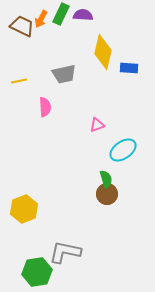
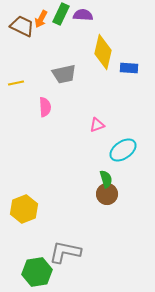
yellow line: moved 3 px left, 2 px down
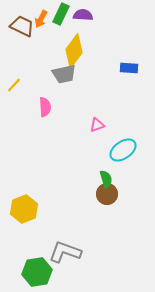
yellow diamond: moved 29 px left, 1 px up; rotated 24 degrees clockwise
yellow line: moved 2 px left, 2 px down; rotated 35 degrees counterclockwise
gray L-shape: rotated 8 degrees clockwise
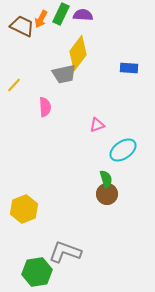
yellow diamond: moved 4 px right, 2 px down
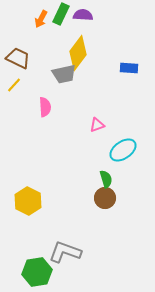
brown trapezoid: moved 4 px left, 32 px down
brown circle: moved 2 px left, 4 px down
yellow hexagon: moved 4 px right, 8 px up; rotated 12 degrees counterclockwise
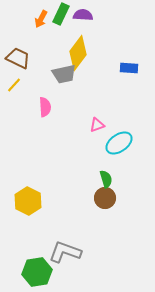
cyan ellipse: moved 4 px left, 7 px up
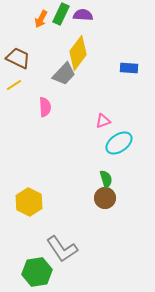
gray trapezoid: rotated 35 degrees counterclockwise
yellow line: rotated 14 degrees clockwise
pink triangle: moved 6 px right, 4 px up
yellow hexagon: moved 1 px right, 1 px down
gray L-shape: moved 3 px left, 3 px up; rotated 144 degrees counterclockwise
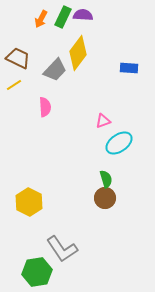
green rectangle: moved 2 px right, 3 px down
gray trapezoid: moved 9 px left, 4 px up
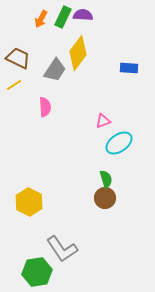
gray trapezoid: rotated 10 degrees counterclockwise
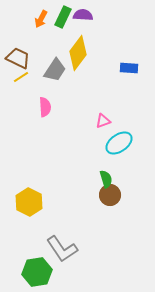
yellow line: moved 7 px right, 8 px up
brown circle: moved 5 px right, 3 px up
